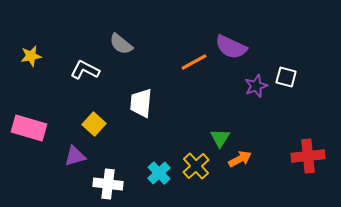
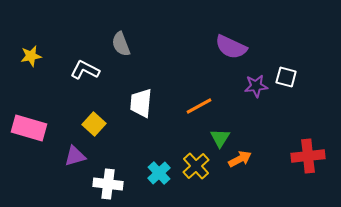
gray semicircle: rotated 30 degrees clockwise
orange line: moved 5 px right, 44 px down
purple star: rotated 15 degrees clockwise
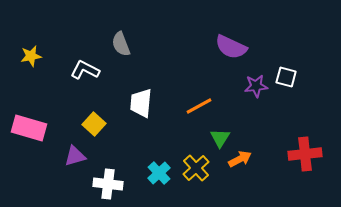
red cross: moved 3 px left, 2 px up
yellow cross: moved 2 px down
